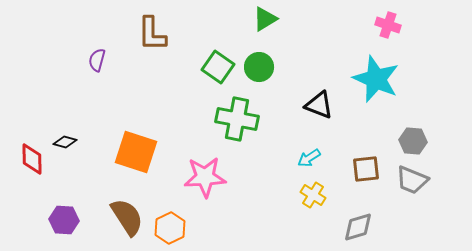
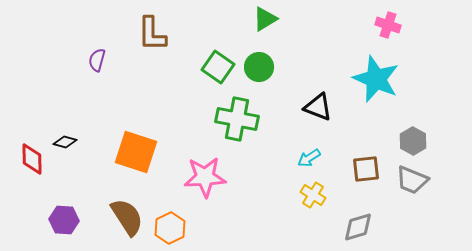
black triangle: moved 1 px left, 2 px down
gray hexagon: rotated 24 degrees clockwise
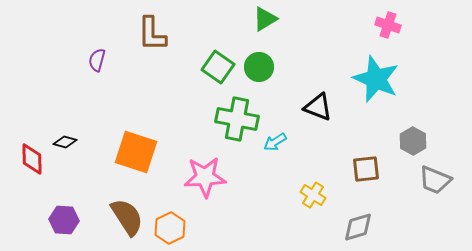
cyan arrow: moved 34 px left, 16 px up
gray trapezoid: moved 23 px right
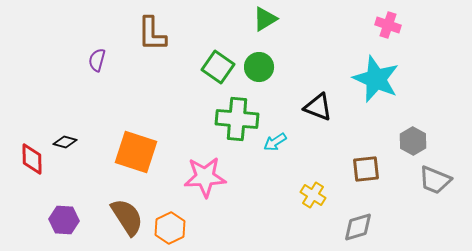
green cross: rotated 6 degrees counterclockwise
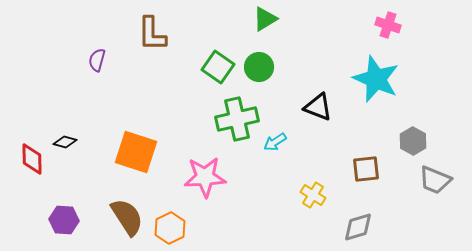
green cross: rotated 18 degrees counterclockwise
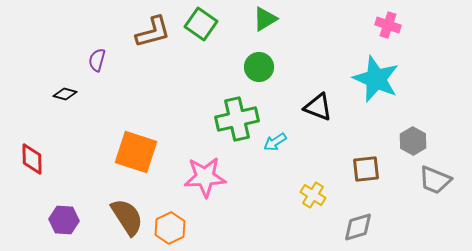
brown L-shape: moved 1 px right, 2 px up; rotated 105 degrees counterclockwise
green square: moved 17 px left, 43 px up
black diamond: moved 48 px up
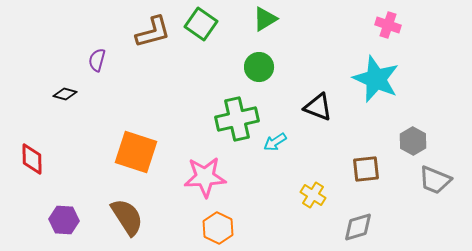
orange hexagon: moved 48 px right; rotated 8 degrees counterclockwise
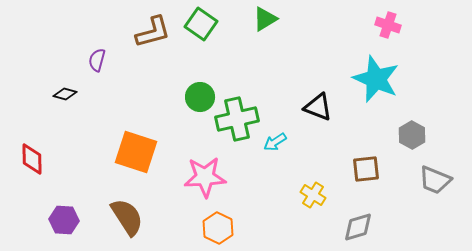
green circle: moved 59 px left, 30 px down
gray hexagon: moved 1 px left, 6 px up
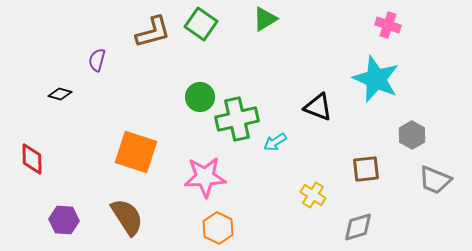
black diamond: moved 5 px left
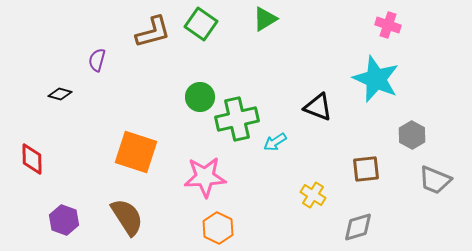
purple hexagon: rotated 16 degrees clockwise
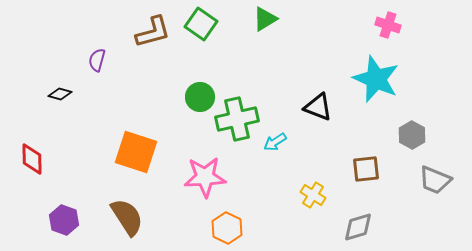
orange hexagon: moved 9 px right
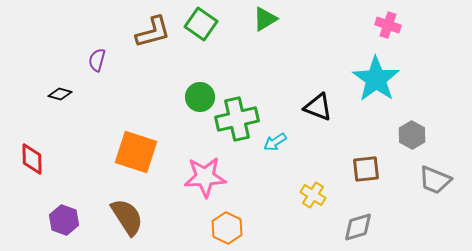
cyan star: rotated 12 degrees clockwise
